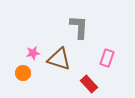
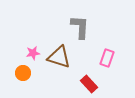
gray L-shape: moved 1 px right
brown triangle: moved 2 px up
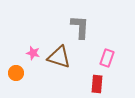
pink star: rotated 24 degrees clockwise
orange circle: moved 7 px left
red rectangle: moved 8 px right; rotated 48 degrees clockwise
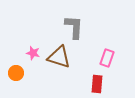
gray L-shape: moved 6 px left
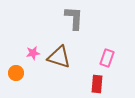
gray L-shape: moved 9 px up
pink star: rotated 24 degrees counterclockwise
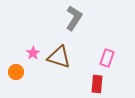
gray L-shape: rotated 30 degrees clockwise
pink star: rotated 24 degrees counterclockwise
orange circle: moved 1 px up
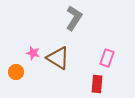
pink star: rotated 24 degrees counterclockwise
brown triangle: moved 1 px left, 1 px down; rotated 15 degrees clockwise
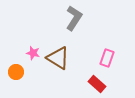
red rectangle: rotated 54 degrees counterclockwise
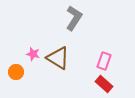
pink star: moved 1 px down
pink rectangle: moved 3 px left, 3 px down
red rectangle: moved 7 px right
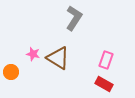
pink rectangle: moved 2 px right, 1 px up
orange circle: moved 5 px left
red rectangle: rotated 12 degrees counterclockwise
